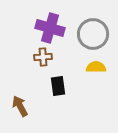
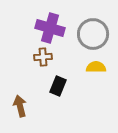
black rectangle: rotated 30 degrees clockwise
brown arrow: rotated 15 degrees clockwise
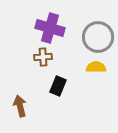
gray circle: moved 5 px right, 3 px down
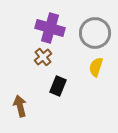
gray circle: moved 3 px left, 4 px up
brown cross: rotated 36 degrees counterclockwise
yellow semicircle: rotated 72 degrees counterclockwise
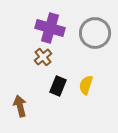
yellow semicircle: moved 10 px left, 18 px down
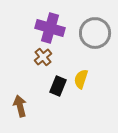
yellow semicircle: moved 5 px left, 6 px up
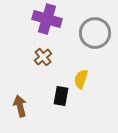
purple cross: moved 3 px left, 9 px up
black rectangle: moved 3 px right, 10 px down; rotated 12 degrees counterclockwise
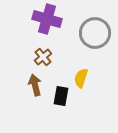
yellow semicircle: moved 1 px up
brown arrow: moved 15 px right, 21 px up
